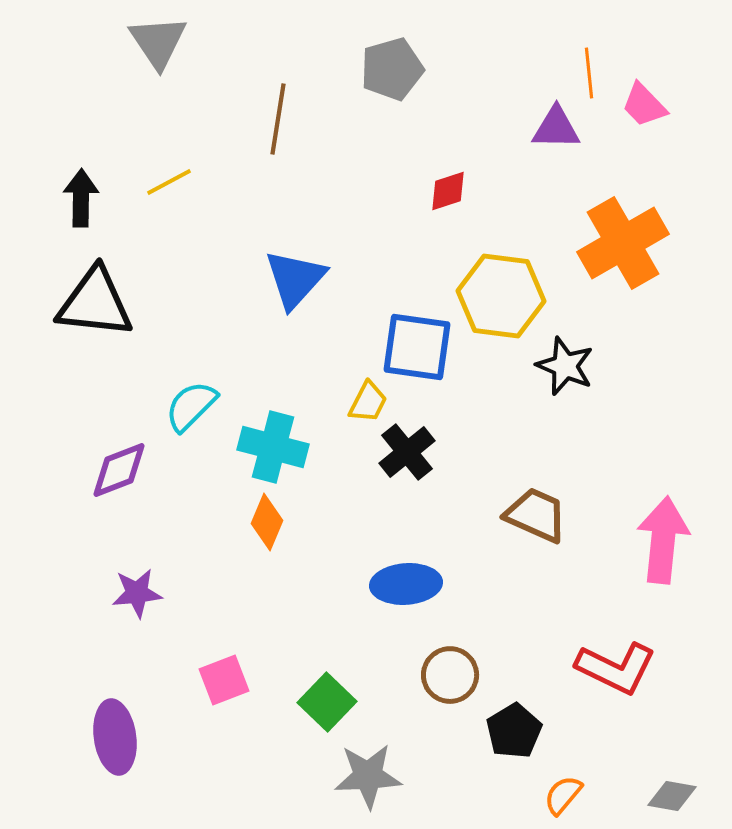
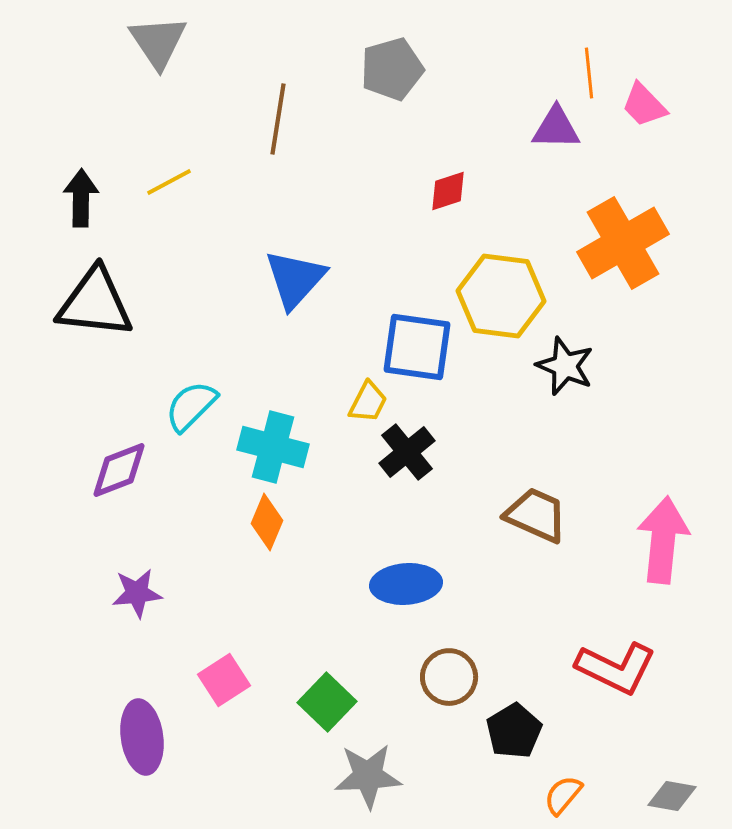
brown circle: moved 1 px left, 2 px down
pink square: rotated 12 degrees counterclockwise
purple ellipse: moved 27 px right
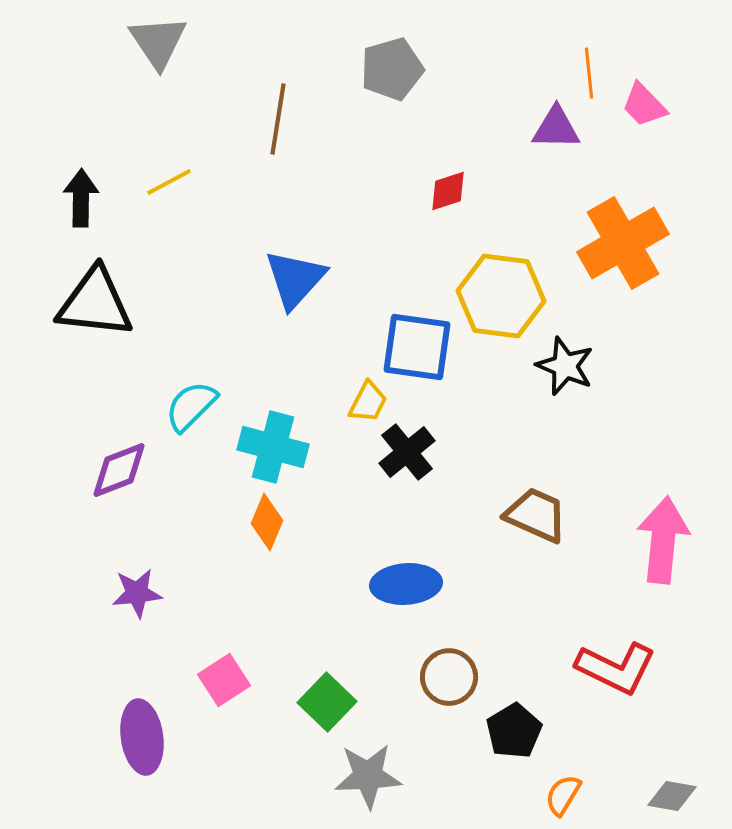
orange semicircle: rotated 9 degrees counterclockwise
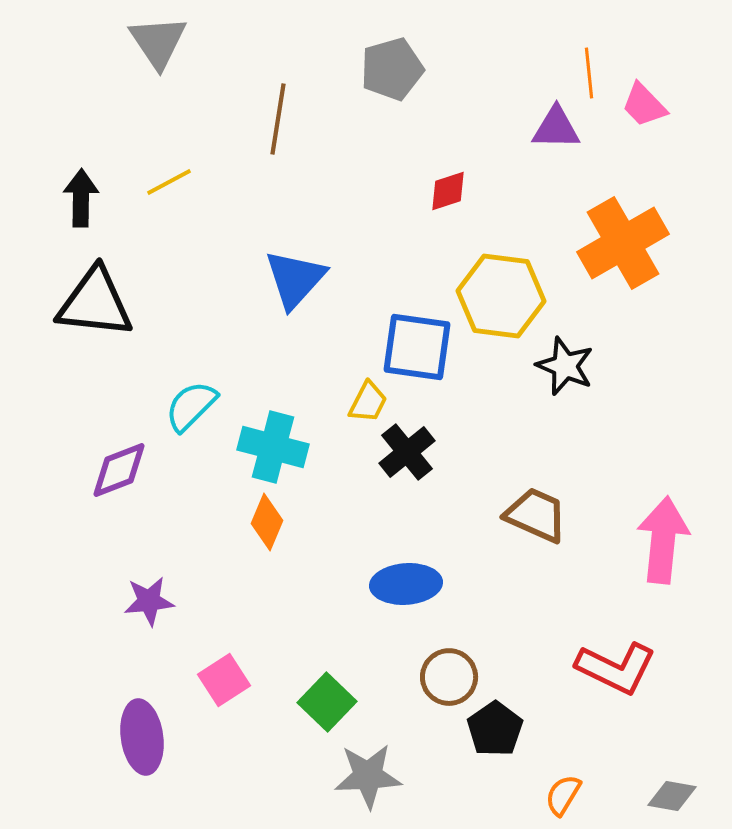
purple star: moved 12 px right, 8 px down
black pentagon: moved 19 px left, 2 px up; rotated 4 degrees counterclockwise
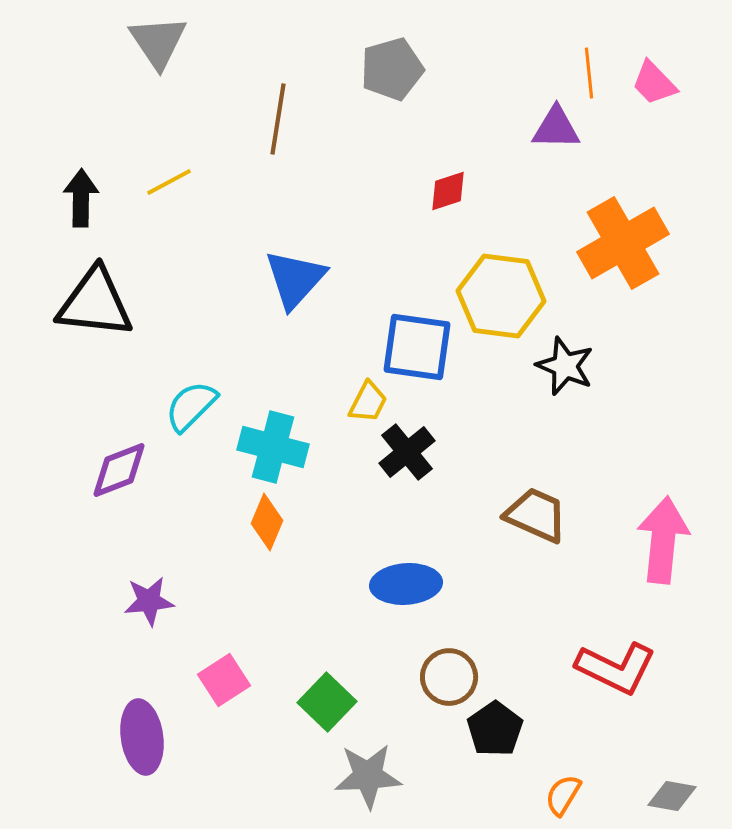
pink trapezoid: moved 10 px right, 22 px up
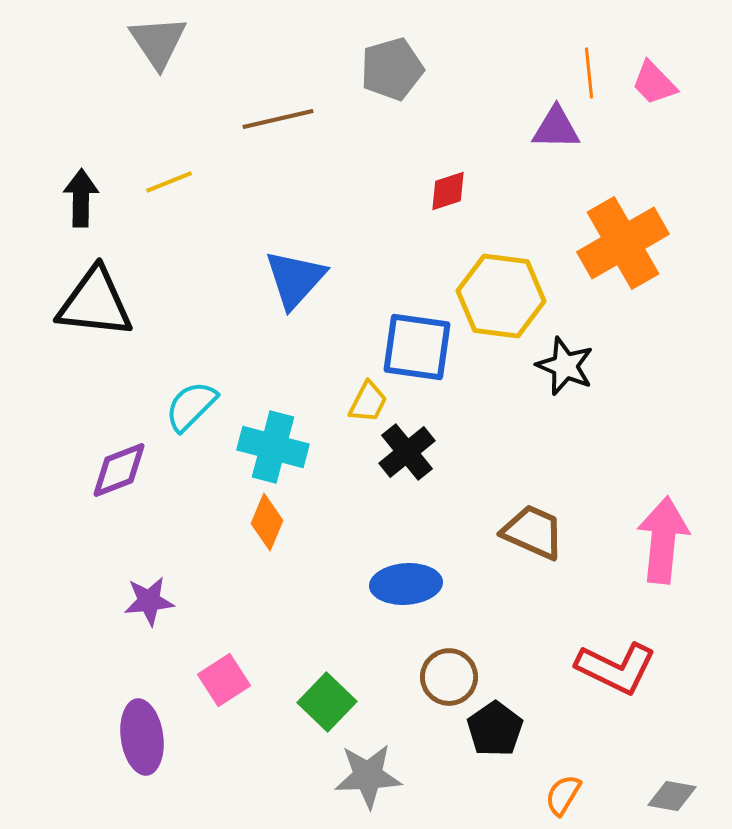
brown line: rotated 68 degrees clockwise
yellow line: rotated 6 degrees clockwise
brown trapezoid: moved 3 px left, 17 px down
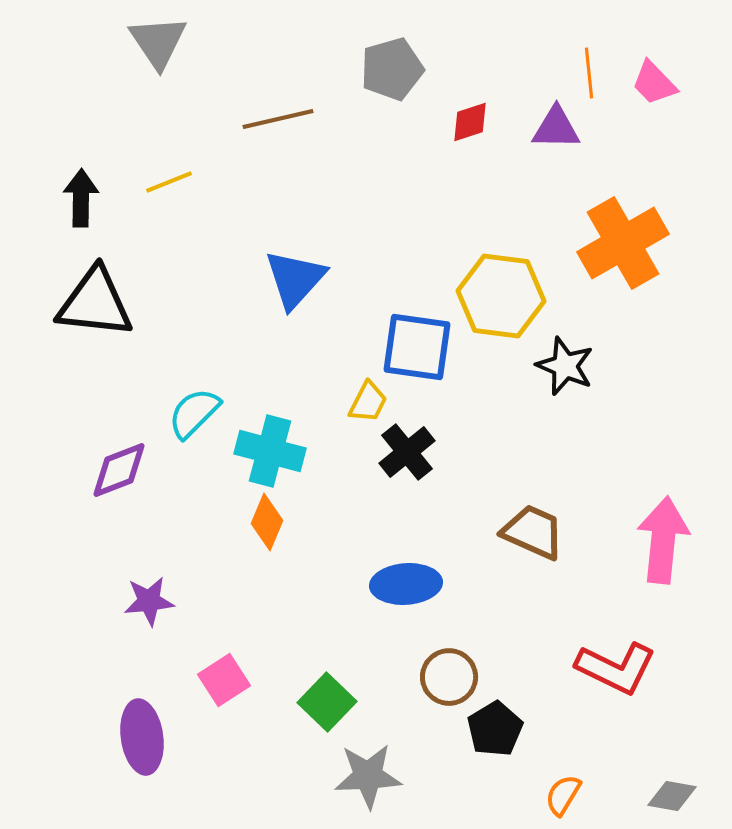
red diamond: moved 22 px right, 69 px up
cyan semicircle: moved 3 px right, 7 px down
cyan cross: moved 3 px left, 4 px down
black pentagon: rotated 4 degrees clockwise
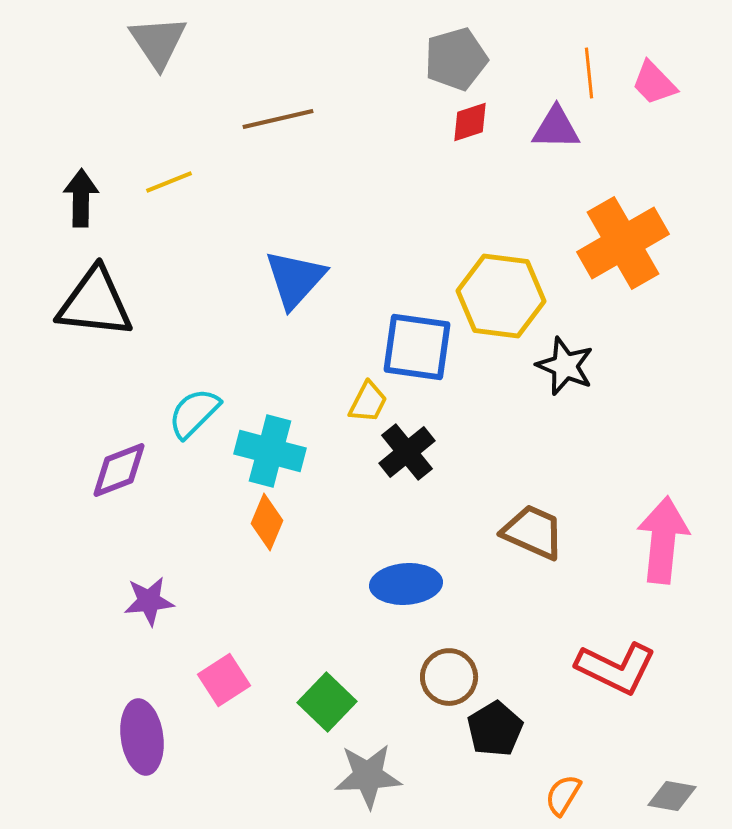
gray pentagon: moved 64 px right, 10 px up
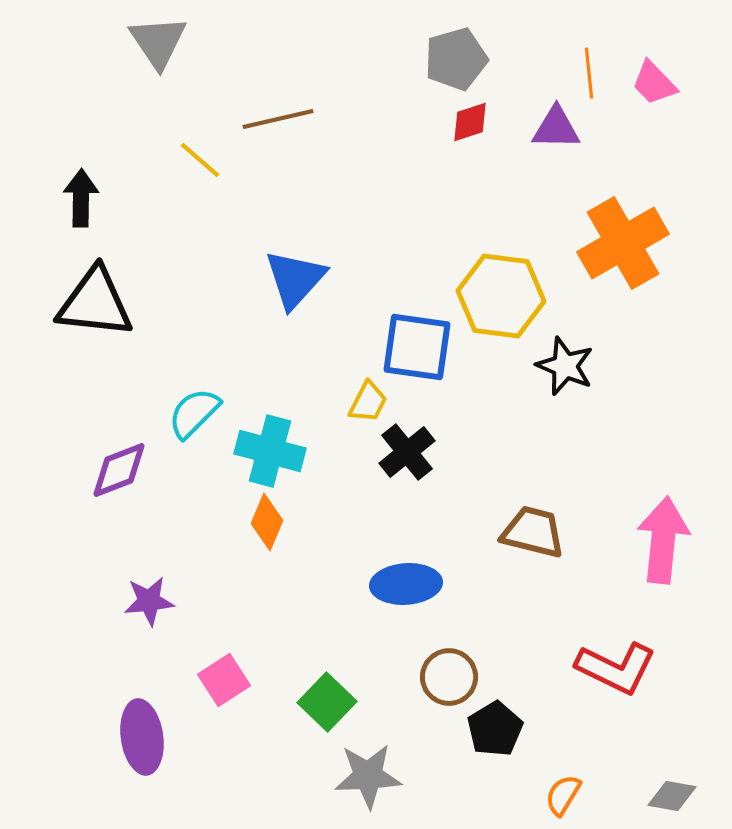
yellow line: moved 31 px right, 22 px up; rotated 63 degrees clockwise
brown trapezoid: rotated 10 degrees counterclockwise
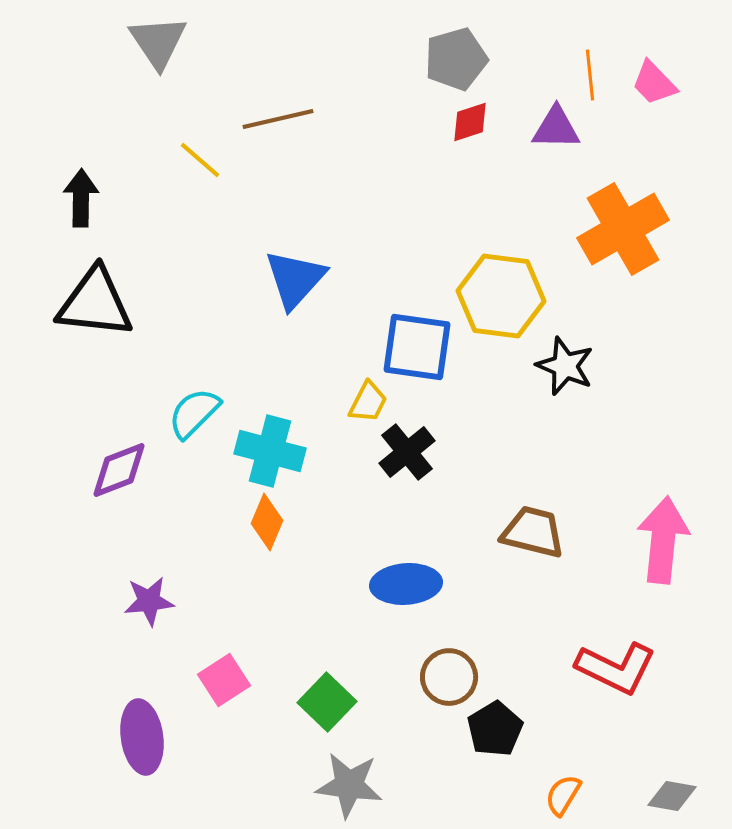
orange line: moved 1 px right, 2 px down
orange cross: moved 14 px up
gray star: moved 19 px left, 9 px down; rotated 10 degrees clockwise
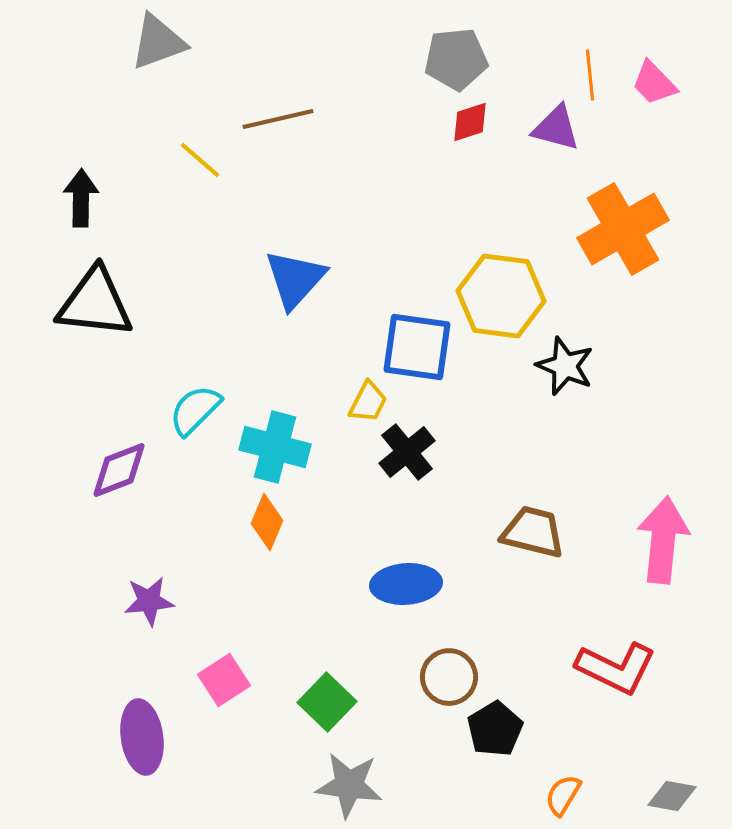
gray triangle: rotated 44 degrees clockwise
gray pentagon: rotated 10 degrees clockwise
purple triangle: rotated 14 degrees clockwise
cyan semicircle: moved 1 px right, 3 px up
cyan cross: moved 5 px right, 4 px up
